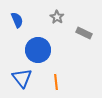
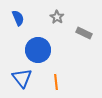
blue semicircle: moved 1 px right, 2 px up
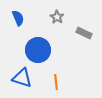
blue triangle: rotated 35 degrees counterclockwise
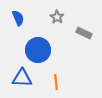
blue triangle: rotated 15 degrees counterclockwise
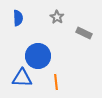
blue semicircle: rotated 21 degrees clockwise
blue circle: moved 6 px down
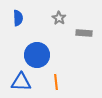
gray star: moved 2 px right, 1 px down
gray rectangle: rotated 21 degrees counterclockwise
blue circle: moved 1 px left, 1 px up
blue triangle: moved 1 px left, 4 px down
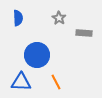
orange line: rotated 21 degrees counterclockwise
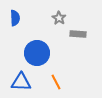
blue semicircle: moved 3 px left
gray rectangle: moved 6 px left, 1 px down
blue circle: moved 2 px up
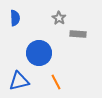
blue circle: moved 2 px right
blue triangle: moved 2 px left, 1 px up; rotated 15 degrees counterclockwise
